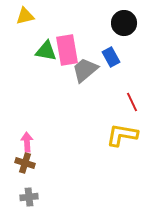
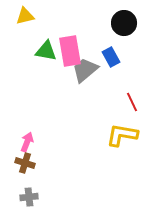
pink rectangle: moved 3 px right, 1 px down
pink arrow: rotated 24 degrees clockwise
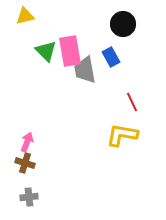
black circle: moved 1 px left, 1 px down
green triangle: rotated 35 degrees clockwise
gray trapezoid: rotated 60 degrees counterclockwise
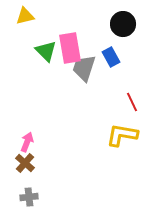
pink rectangle: moved 3 px up
gray trapezoid: moved 1 px left, 2 px up; rotated 28 degrees clockwise
brown cross: rotated 24 degrees clockwise
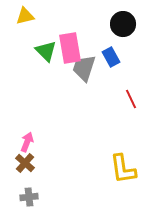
red line: moved 1 px left, 3 px up
yellow L-shape: moved 1 px right, 34 px down; rotated 108 degrees counterclockwise
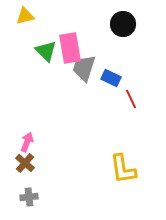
blue rectangle: moved 21 px down; rotated 36 degrees counterclockwise
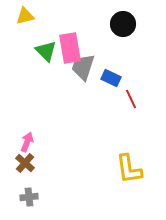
gray trapezoid: moved 1 px left, 1 px up
yellow L-shape: moved 6 px right
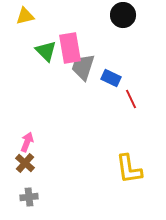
black circle: moved 9 px up
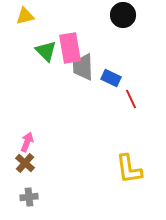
gray trapezoid: rotated 20 degrees counterclockwise
